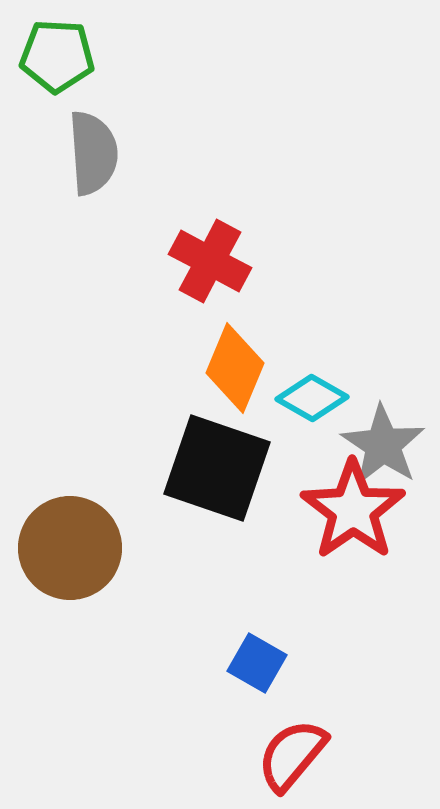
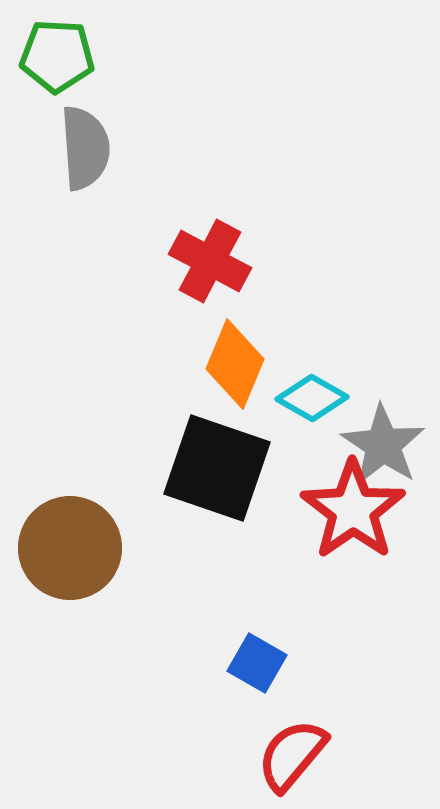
gray semicircle: moved 8 px left, 5 px up
orange diamond: moved 4 px up
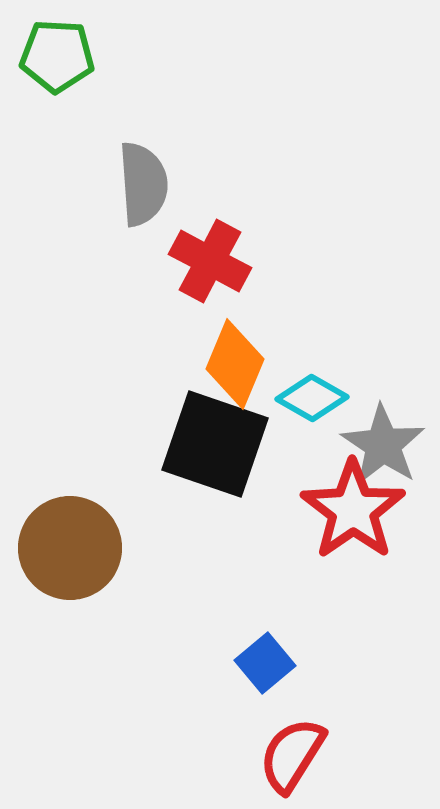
gray semicircle: moved 58 px right, 36 px down
black square: moved 2 px left, 24 px up
blue square: moved 8 px right; rotated 20 degrees clockwise
red semicircle: rotated 8 degrees counterclockwise
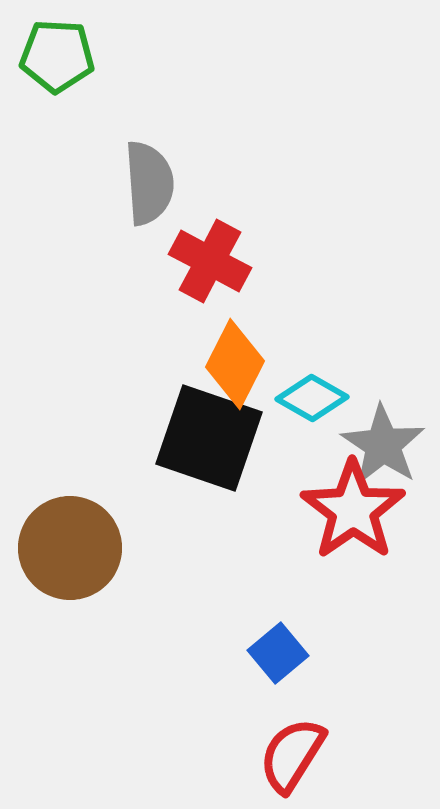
gray semicircle: moved 6 px right, 1 px up
orange diamond: rotated 4 degrees clockwise
black square: moved 6 px left, 6 px up
blue square: moved 13 px right, 10 px up
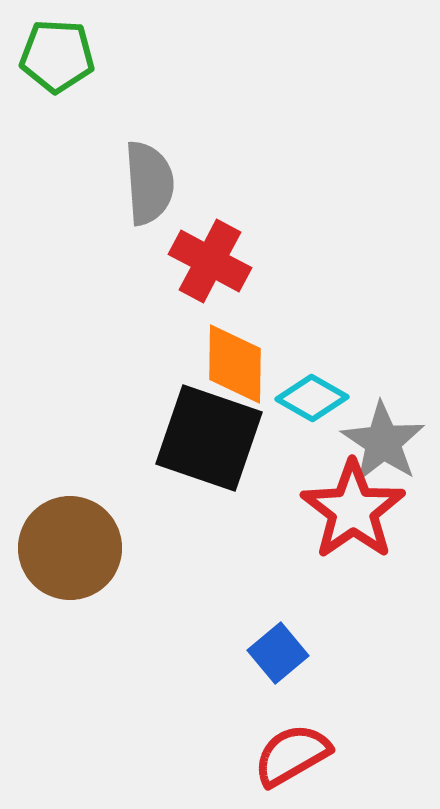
orange diamond: rotated 26 degrees counterclockwise
gray star: moved 3 px up
red semicircle: rotated 28 degrees clockwise
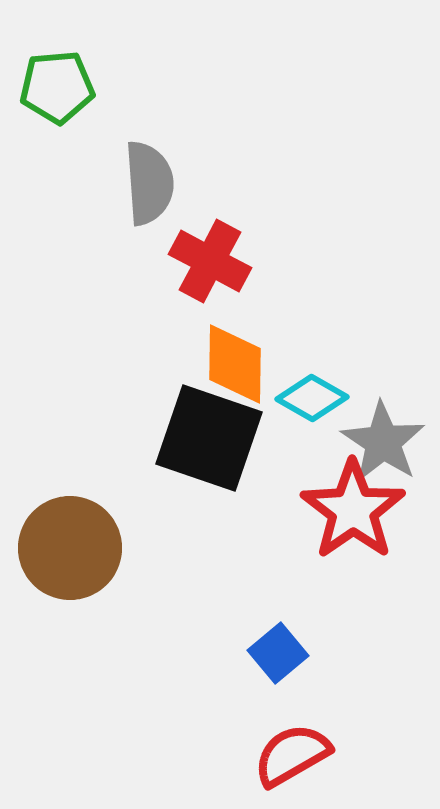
green pentagon: moved 31 px down; rotated 8 degrees counterclockwise
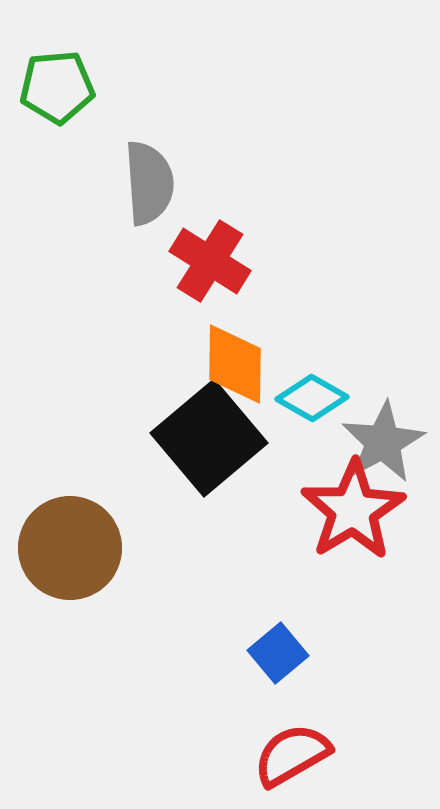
red cross: rotated 4 degrees clockwise
black square: rotated 31 degrees clockwise
gray star: rotated 10 degrees clockwise
red star: rotated 4 degrees clockwise
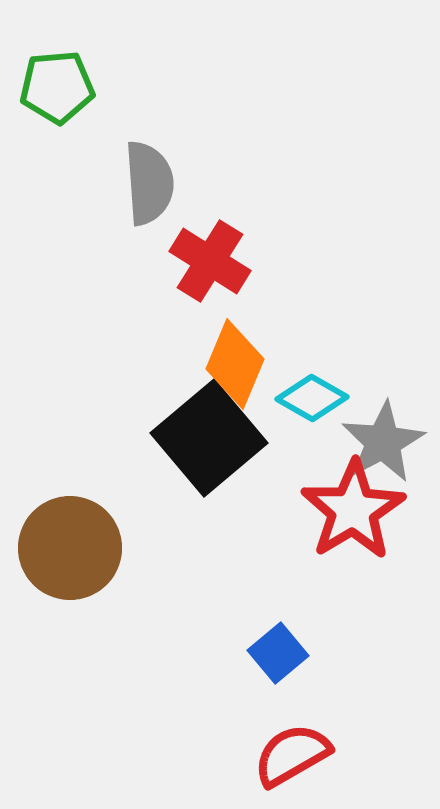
orange diamond: rotated 22 degrees clockwise
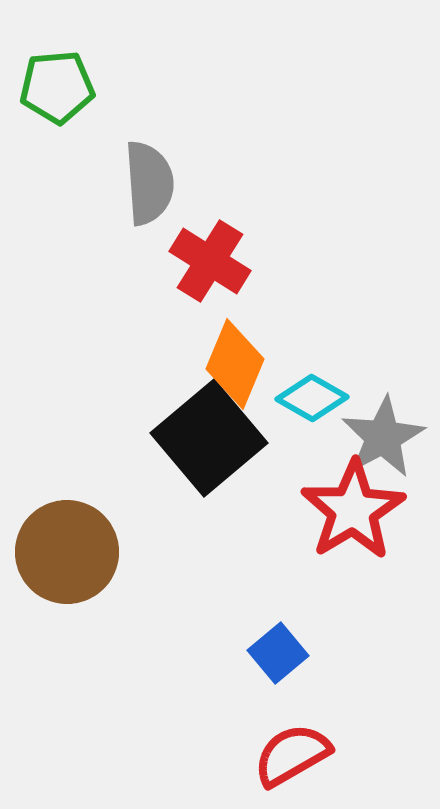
gray star: moved 5 px up
brown circle: moved 3 px left, 4 px down
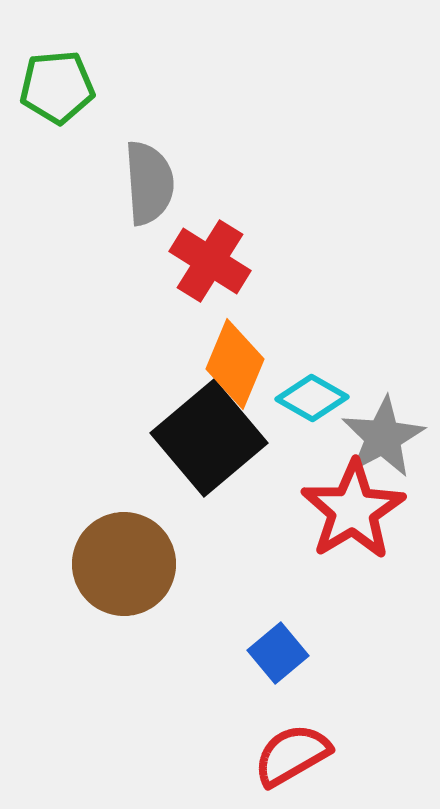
brown circle: moved 57 px right, 12 px down
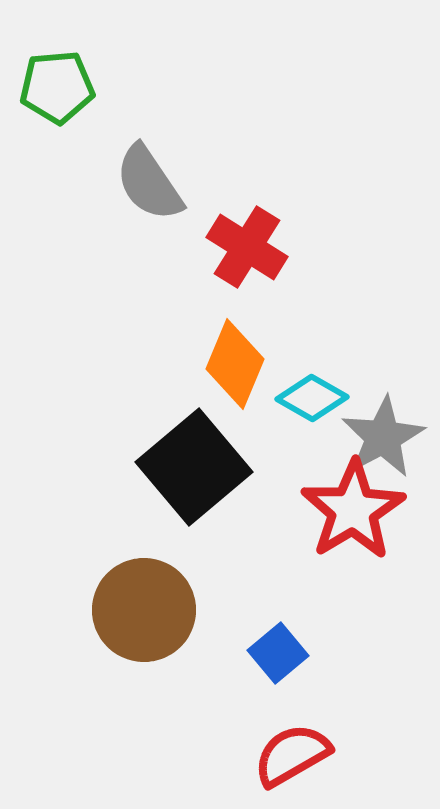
gray semicircle: rotated 150 degrees clockwise
red cross: moved 37 px right, 14 px up
black square: moved 15 px left, 29 px down
brown circle: moved 20 px right, 46 px down
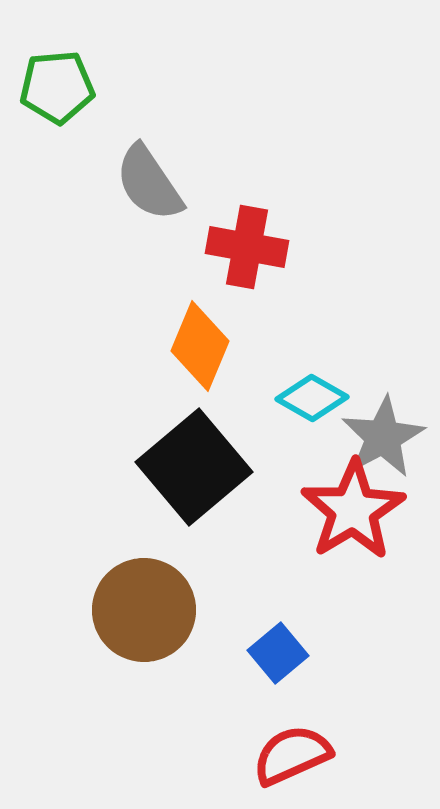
red cross: rotated 22 degrees counterclockwise
orange diamond: moved 35 px left, 18 px up
red semicircle: rotated 6 degrees clockwise
